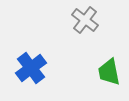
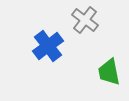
blue cross: moved 17 px right, 22 px up
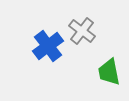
gray cross: moved 3 px left, 11 px down
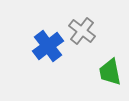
green trapezoid: moved 1 px right
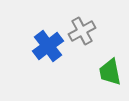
gray cross: rotated 24 degrees clockwise
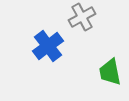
gray cross: moved 14 px up
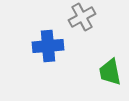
blue cross: rotated 32 degrees clockwise
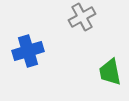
blue cross: moved 20 px left, 5 px down; rotated 12 degrees counterclockwise
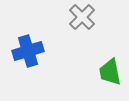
gray cross: rotated 16 degrees counterclockwise
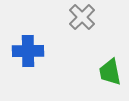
blue cross: rotated 16 degrees clockwise
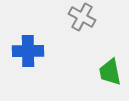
gray cross: rotated 16 degrees counterclockwise
